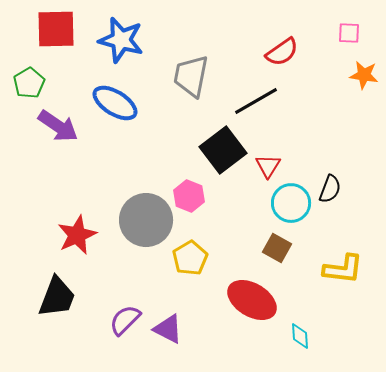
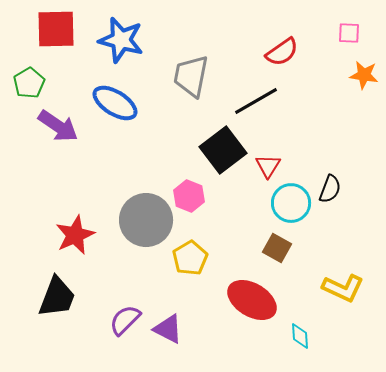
red star: moved 2 px left
yellow L-shape: moved 19 px down; rotated 18 degrees clockwise
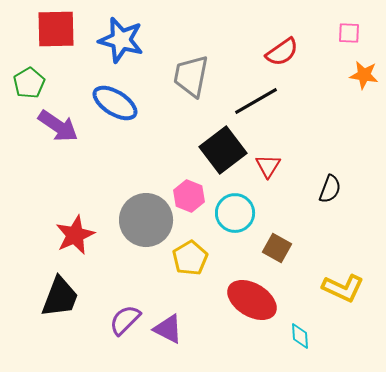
cyan circle: moved 56 px left, 10 px down
black trapezoid: moved 3 px right
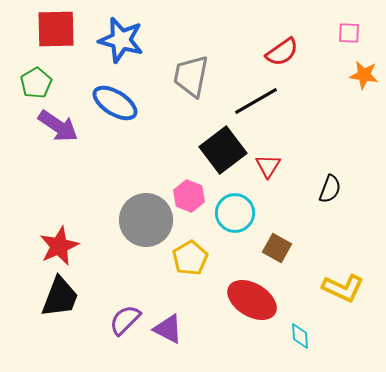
green pentagon: moved 7 px right
red star: moved 16 px left, 11 px down
